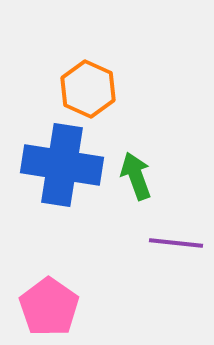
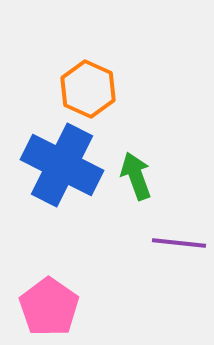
blue cross: rotated 18 degrees clockwise
purple line: moved 3 px right
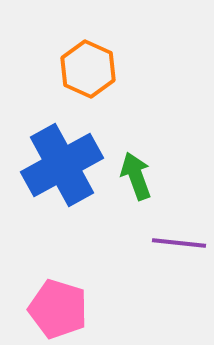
orange hexagon: moved 20 px up
blue cross: rotated 34 degrees clockwise
pink pentagon: moved 9 px right, 2 px down; rotated 18 degrees counterclockwise
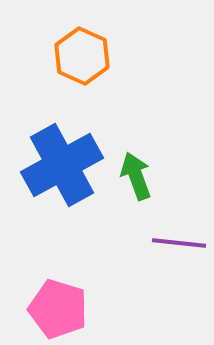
orange hexagon: moved 6 px left, 13 px up
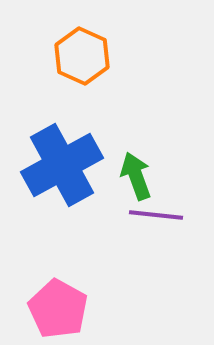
purple line: moved 23 px left, 28 px up
pink pentagon: rotated 12 degrees clockwise
